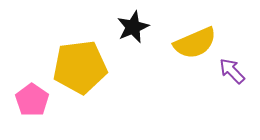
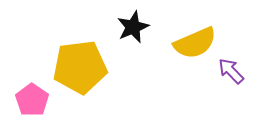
purple arrow: moved 1 px left
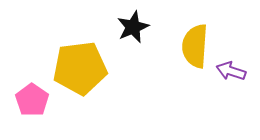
yellow semicircle: moved 3 px down; rotated 117 degrees clockwise
yellow pentagon: moved 1 px down
purple arrow: rotated 28 degrees counterclockwise
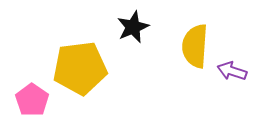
purple arrow: moved 1 px right
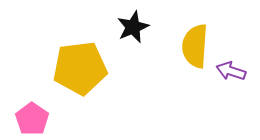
purple arrow: moved 1 px left
pink pentagon: moved 19 px down
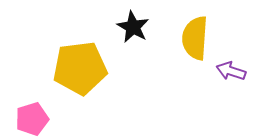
black star: rotated 20 degrees counterclockwise
yellow semicircle: moved 8 px up
pink pentagon: rotated 20 degrees clockwise
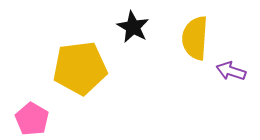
pink pentagon: rotated 24 degrees counterclockwise
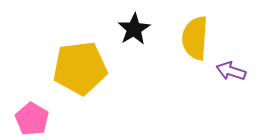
black star: moved 1 px right, 2 px down; rotated 12 degrees clockwise
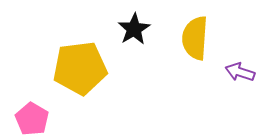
purple arrow: moved 9 px right, 1 px down
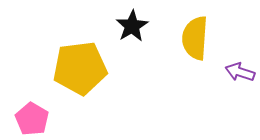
black star: moved 2 px left, 3 px up
